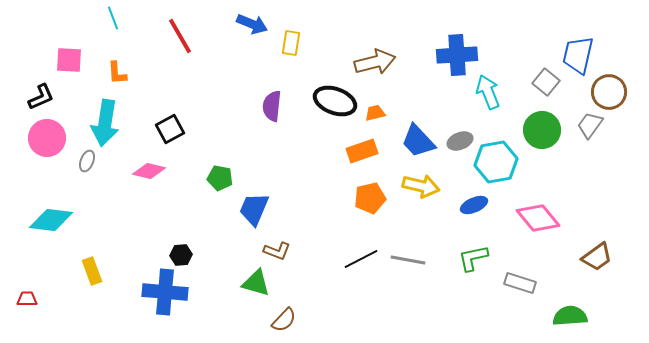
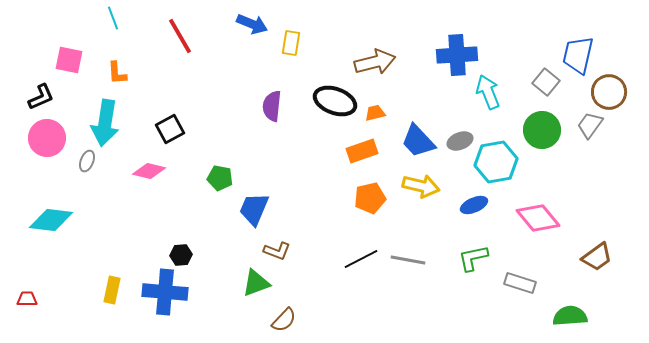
pink square at (69, 60): rotated 8 degrees clockwise
yellow rectangle at (92, 271): moved 20 px right, 19 px down; rotated 32 degrees clockwise
green triangle at (256, 283): rotated 36 degrees counterclockwise
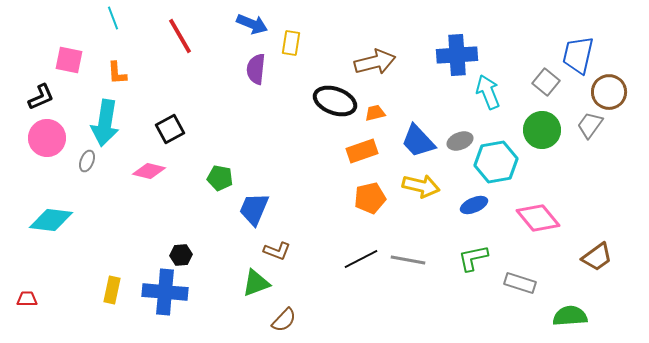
purple semicircle at (272, 106): moved 16 px left, 37 px up
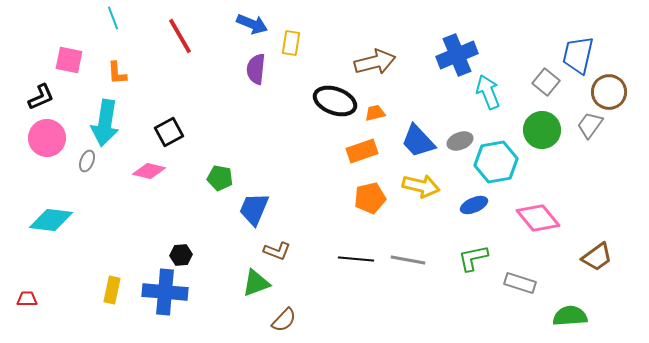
blue cross at (457, 55): rotated 18 degrees counterclockwise
black square at (170, 129): moved 1 px left, 3 px down
black line at (361, 259): moved 5 px left; rotated 32 degrees clockwise
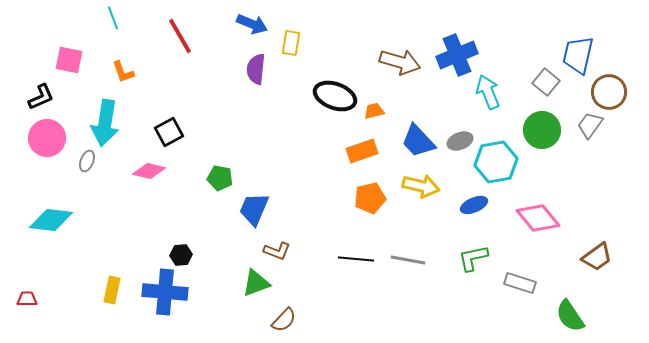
brown arrow at (375, 62): moved 25 px right; rotated 30 degrees clockwise
orange L-shape at (117, 73): moved 6 px right, 1 px up; rotated 15 degrees counterclockwise
black ellipse at (335, 101): moved 5 px up
orange trapezoid at (375, 113): moved 1 px left, 2 px up
green semicircle at (570, 316): rotated 120 degrees counterclockwise
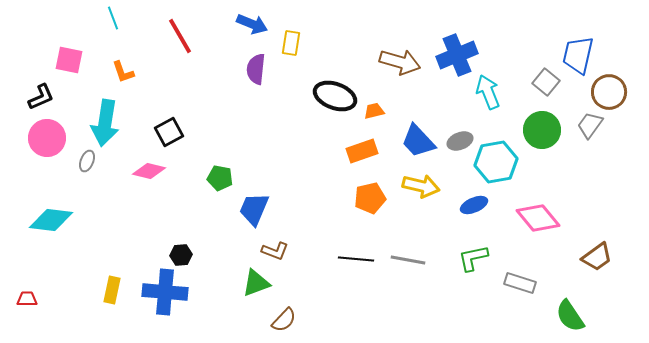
brown L-shape at (277, 251): moved 2 px left
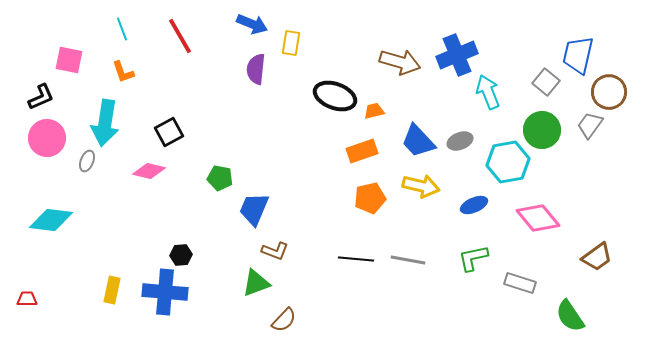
cyan line at (113, 18): moved 9 px right, 11 px down
cyan hexagon at (496, 162): moved 12 px right
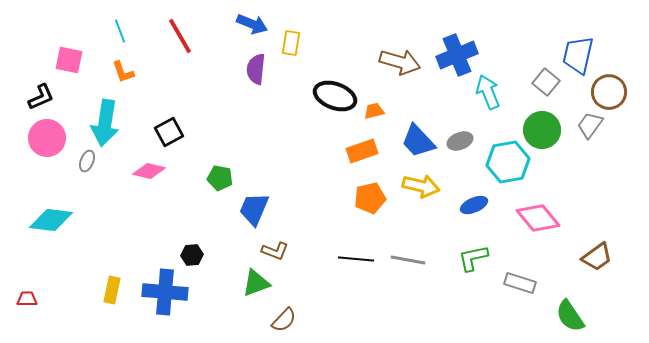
cyan line at (122, 29): moved 2 px left, 2 px down
black hexagon at (181, 255): moved 11 px right
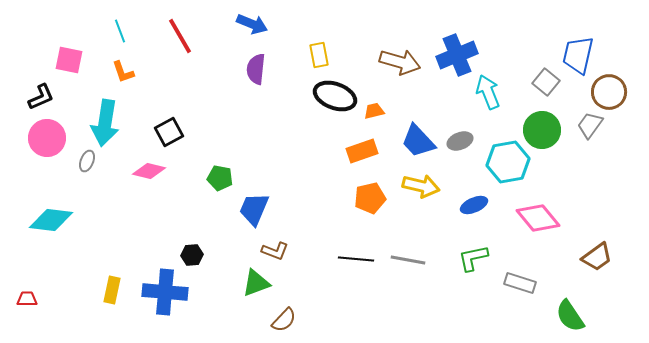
yellow rectangle at (291, 43): moved 28 px right, 12 px down; rotated 20 degrees counterclockwise
